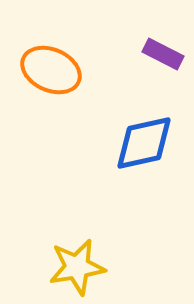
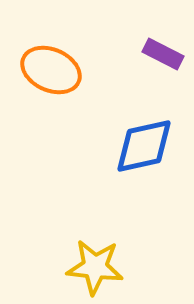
blue diamond: moved 3 px down
yellow star: moved 18 px right; rotated 16 degrees clockwise
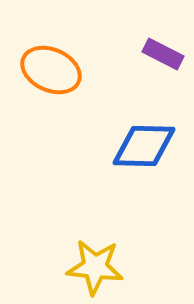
blue diamond: rotated 14 degrees clockwise
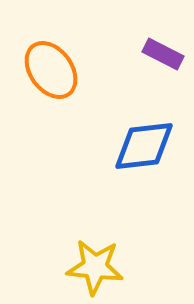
orange ellipse: rotated 30 degrees clockwise
blue diamond: rotated 8 degrees counterclockwise
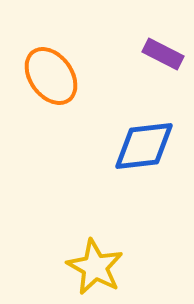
orange ellipse: moved 6 px down
yellow star: rotated 22 degrees clockwise
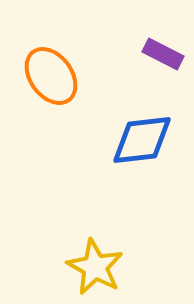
blue diamond: moved 2 px left, 6 px up
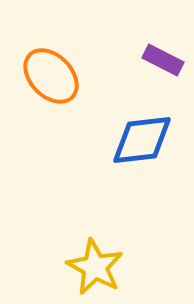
purple rectangle: moved 6 px down
orange ellipse: rotated 8 degrees counterclockwise
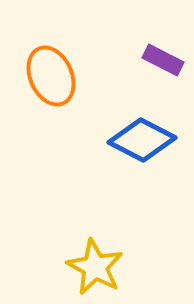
orange ellipse: rotated 20 degrees clockwise
blue diamond: rotated 34 degrees clockwise
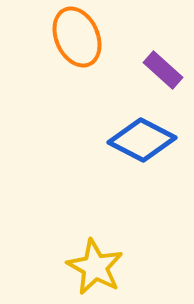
purple rectangle: moved 10 px down; rotated 15 degrees clockwise
orange ellipse: moved 26 px right, 39 px up
